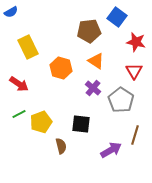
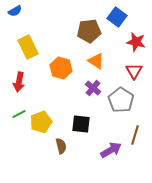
blue semicircle: moved 4 px right, 1 px up
red arrow: moved 2 px up; rotated 66 degrees clockwise
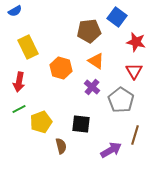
purple cross: moved 1 px left, 1 px up
green line: moved 5 px up
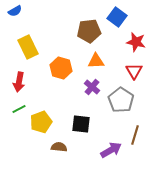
orange triangle: rotated 36 degrees counterclockwise
brown semicircle: moved 2 px left, 1 px down; rotated 70 degrees counterclockwise
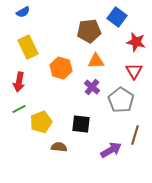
blue semicircle: moved 8 px right, 1 px down
